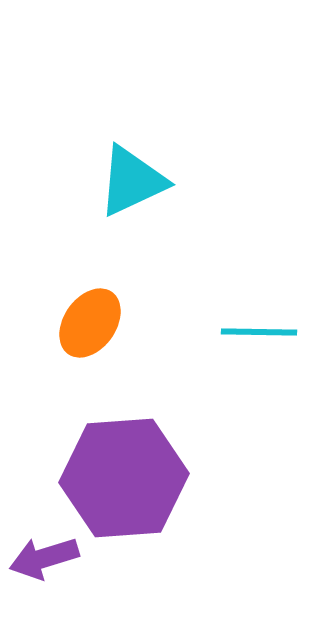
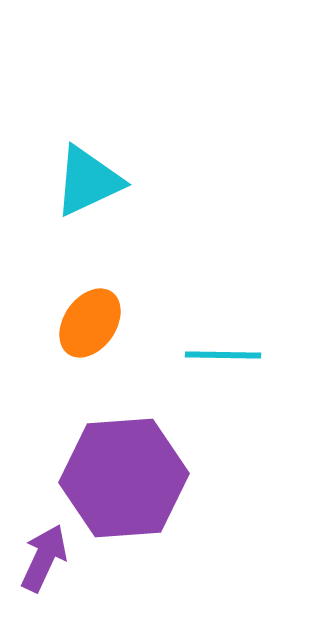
cyan triangle: moved 44 px left
cyan line: moved 36 px left, 23 px down
purple arrow: rotated 132 degrees clockwise
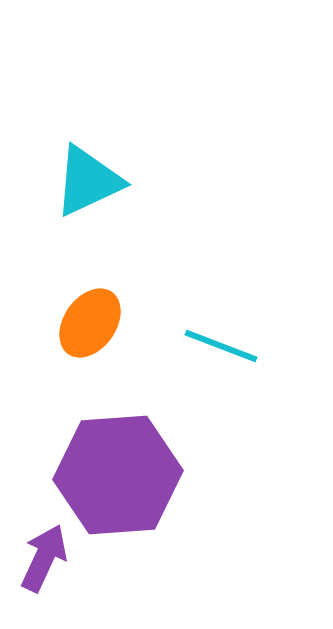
cyan line: moved 2 px left, 9 px up; rotated 20 degrees clockwise
purple hexagon: moved 6 px left, 3 px up
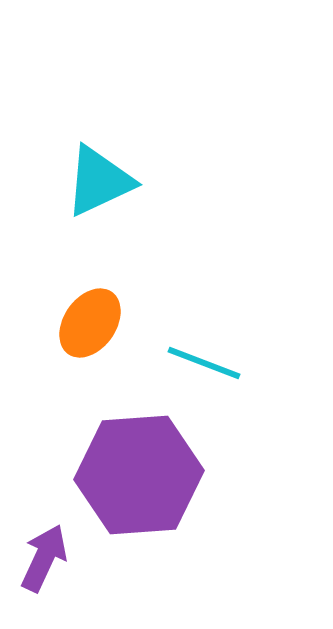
cyan triangle: moved 11 px right
cyan line: moved 17 px left, 17 px down
purple hexagon: moved 21 px right
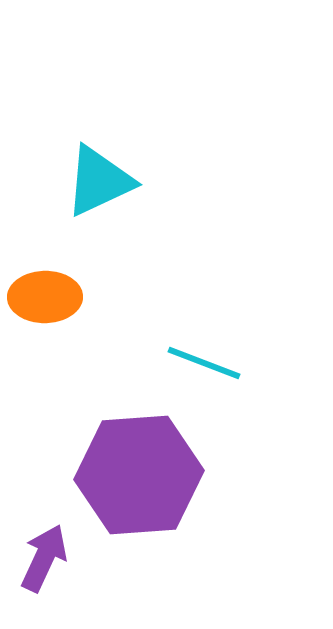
orange ellipse: moved 45 px left, 26 px up; rotated 54 degrees clockwise
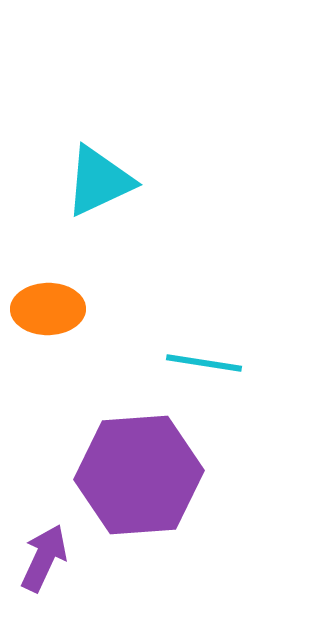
orange ellipse: moved 3 px right, 12 px down
cyan line: rotated 12 degrees counterclockwise
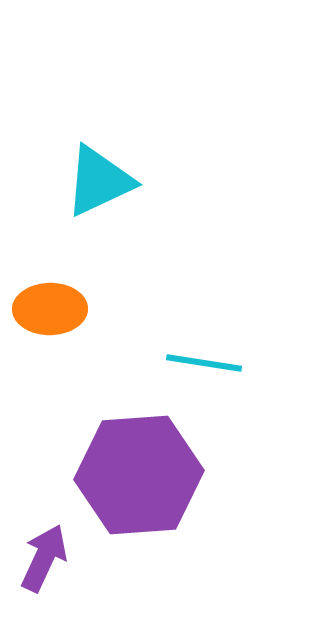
orange ellipse: moved 2 px right
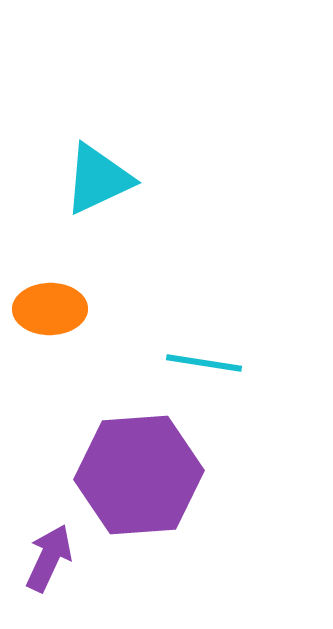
cyan triangle: moved 1 px left, 2 px up
purple arrow: moved 5 px right
